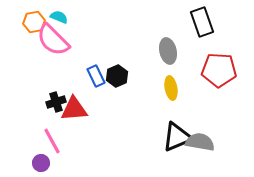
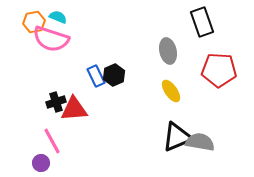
cyan semicircle: moved 1 px left
pink semicircle: moved 2 px left, 1 px up; rotated 27 degrees counterclockwise
black hexagon: moved 3 px left, 1 px up
yellow ellipse: moved 3 px down; rotated 25 degrees counterclockwise
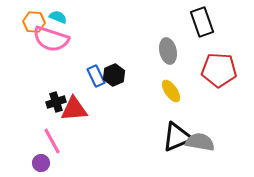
orange hexagon: rotated 15 degrees clockwise
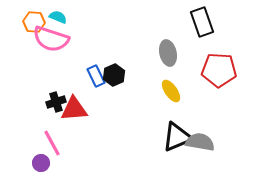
gray ellipse: moved 2 px down
pink line: moved 2 px down
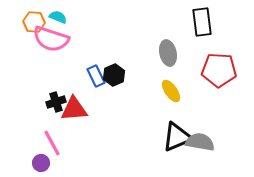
black rectangle: rotated 12 degrees clockwise
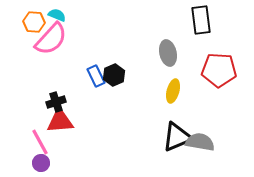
cyan semicircle: moved 1 px left, 2 px up
black rectangle: moved 1 px left, 2 px up
pink semicircle: rotated 66 degrees counterclockwise
yellow ellipse: moved 2 px right; rotated 50 degrees clockwise
red triangle: moved 14 px left, 12 px down
pink line: moved 12 px left, 1 px up
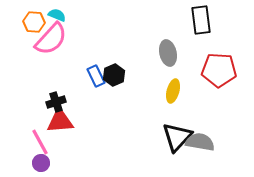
black triangle: rotated 24 degrees counterclockwise
